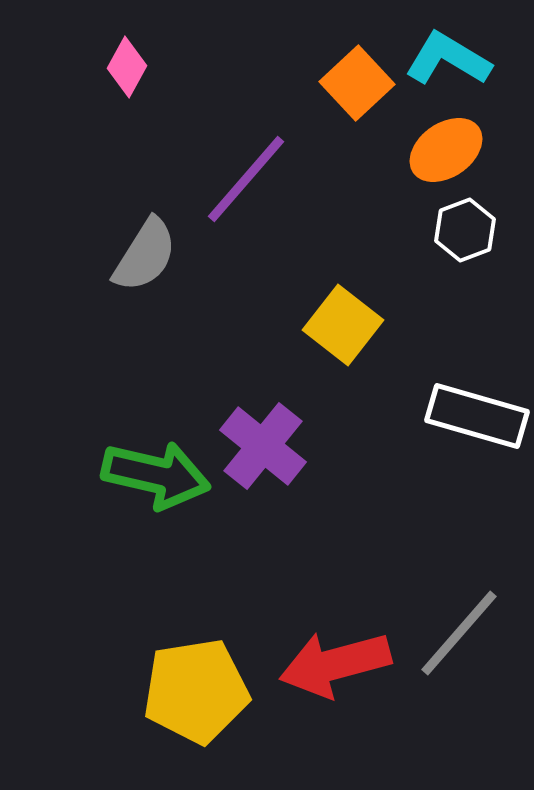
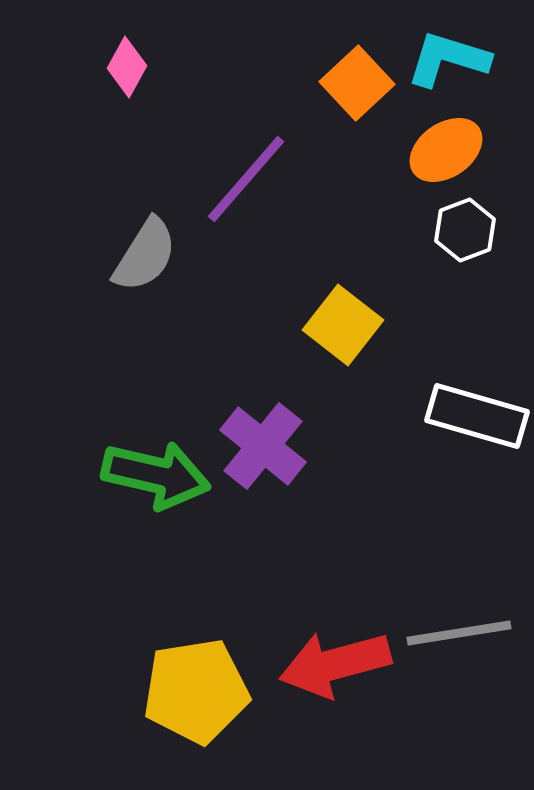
cyan L-shape: rotated 14 degrees counterclockwise
gray line: rotated 40 degrees clockwise
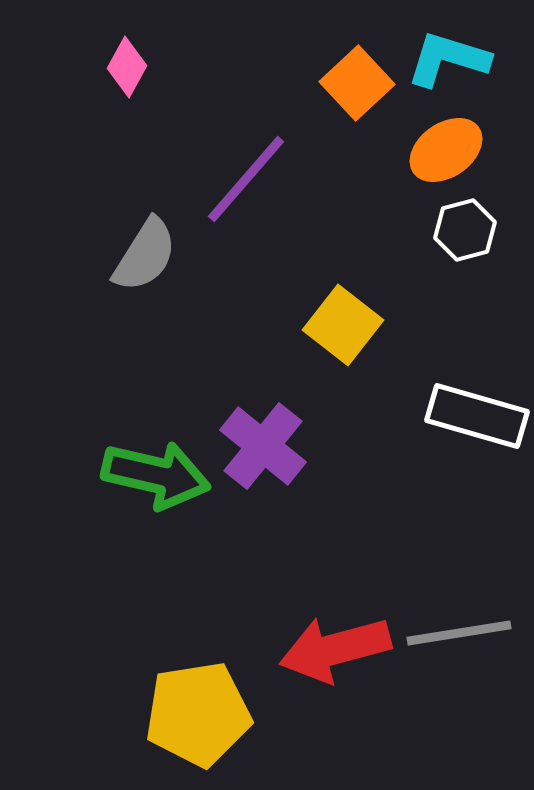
white hexagon: rotated 6 degrees clockwise
red arrow: moved 15 px up
yellow pentagon: moved 2 px right, 23 px down
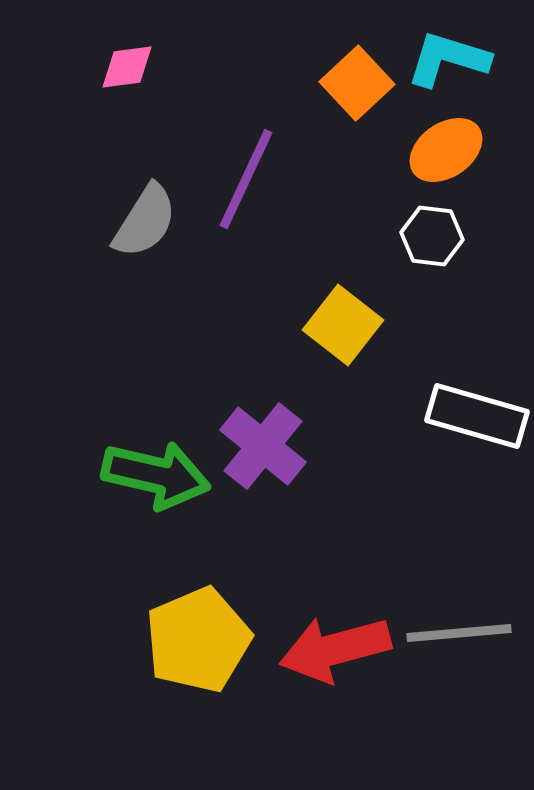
pink diamond: rotated 54 degrees clockwise
purple line: rotated 16 degrees counterclockwise
white hexagon: moved 33 px left, 6 px down; rotated 22 degrees clockwise
gray semicircle: moved 34 px up
gray line: rotated 4 degrees clockwise
yellow pentagon: moved 74 px up; rotated 14 degrees counterclockwise
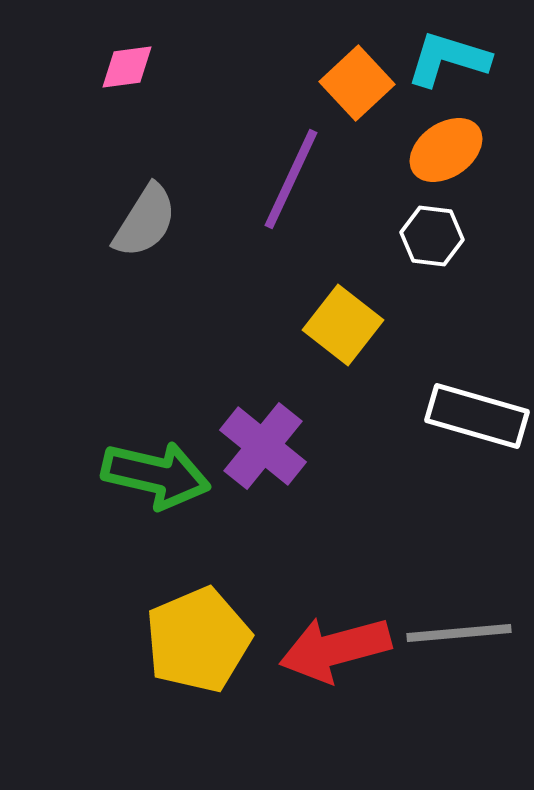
purple line: moved 45 px right
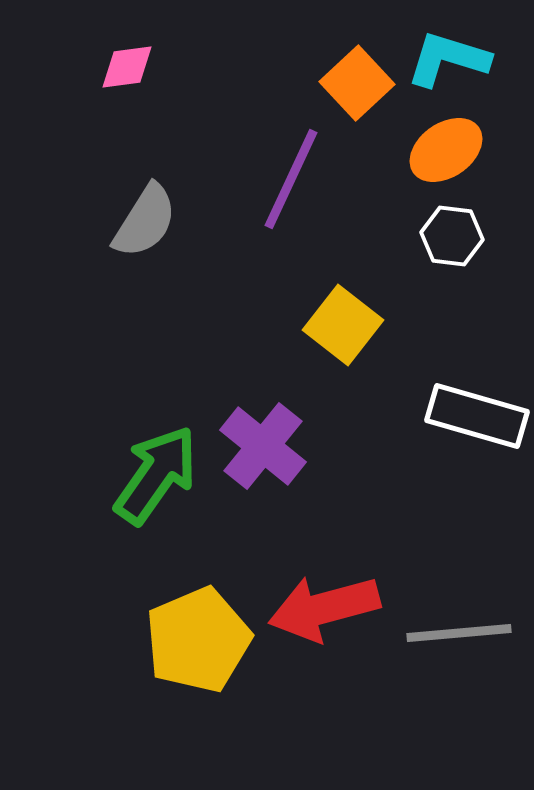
white hexagon: moved 20 px right
green arrow: rotated 68 degrees counterclockwise
red arrow: moved 11 px left, 41 px up
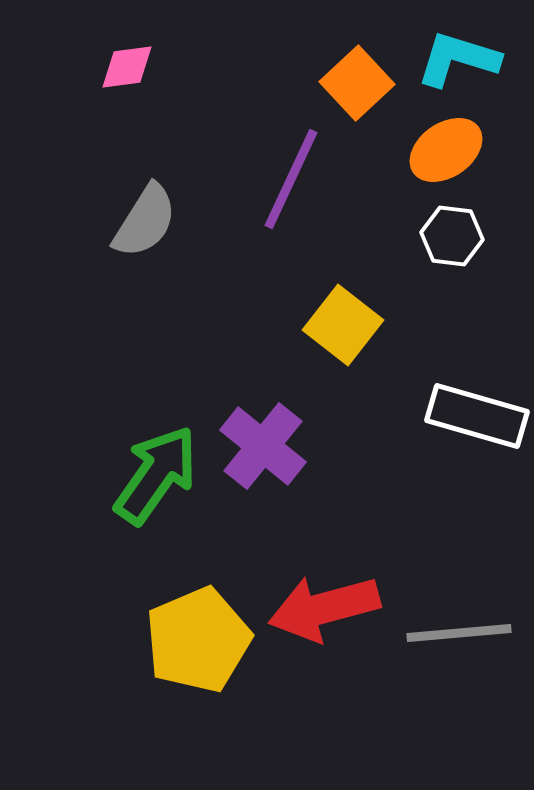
cyan L-shape: moved 10 px right
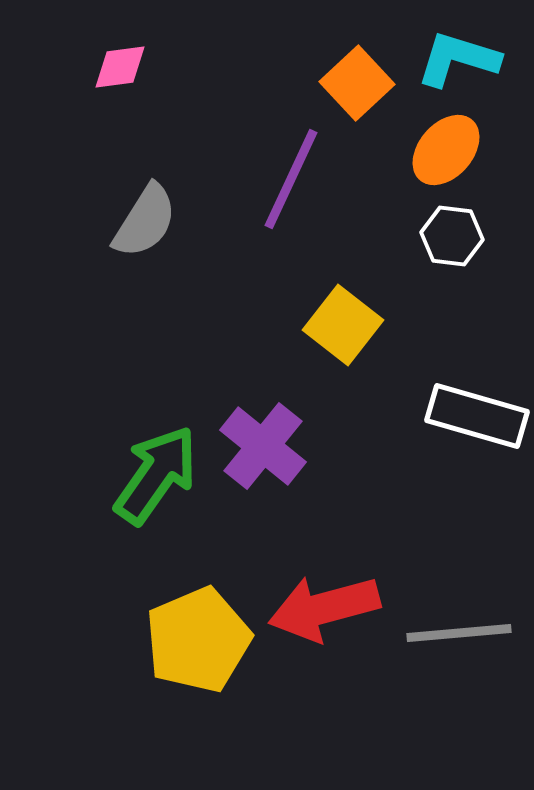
pink diamond: moved 7 px left
orange ellipse: rotated 14 degrees counterclockwise
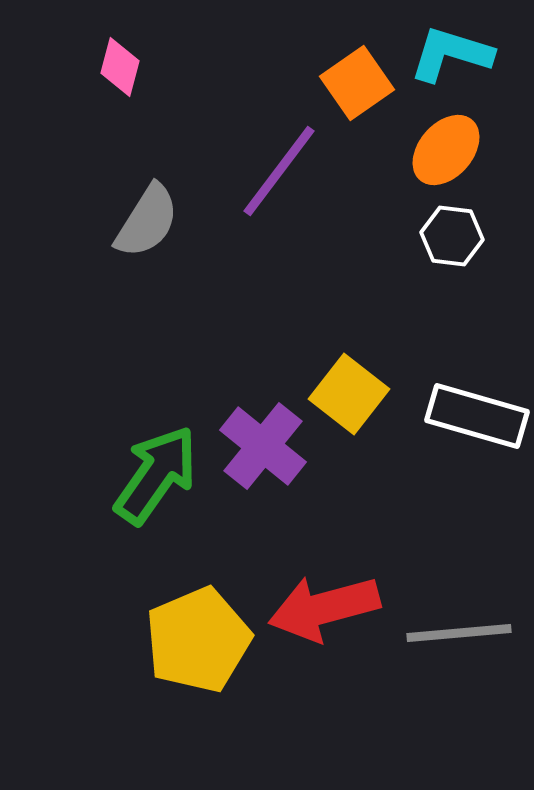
cyan L-shape: moved 7 px left, 5 px up
pink diamond: rotated 68 degrees counterclockwise
orange square: rotated 8 degrees clockwise
purple line: moved 12 px left, 8 px up; rotated 12 degrees clockwise
gray semicircle: moved 2 px right
yellow square: moved 6 px right, 69 px down
